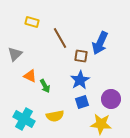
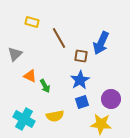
brown line: moved 1 px left
blue arrow: moved 1 px right
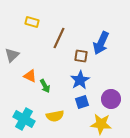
brown line: rotated 55 degrees clockwise
gray triangle: moved 3 px left, 1 px down
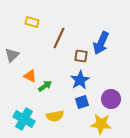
green arrow: rotated 96 degrees counterclockwise
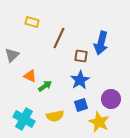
blue arrow: rotated 10 degrees counterclockwise
blue square: moved 1 px left, 3 px down
yellow star: moved 2 px left, 2 px up; rotated 20 degrees clockwise
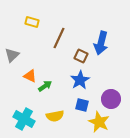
brown square: rotated 16 degrees clockwise
blue square: moved 1 px right; rotated 32 degrees clockwise
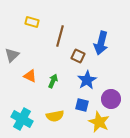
brown line: moved 1 px right, 2 px up; rotated 10 degrees counterclockwise
brown square: moved 3 px left
blue star: moved 7 px right
green arrow: moved 8 px right, 5 px up; rotated 32 degrees counterclockwise
cyan cross: moved 2 px left
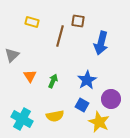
brown square: moved 35 px up; rotated 16 degrees counterclockwise
orange triangle: rotated 32 degrees clockwise
blue square: rotated 16 degrees clockwise
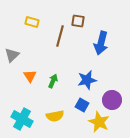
blue star: rotated 18 degrees clockwise
purple circle: moved 1 px right, 1 px down
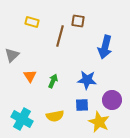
blue arrow: moved 4 px right, 4 px down
blue star: rotated 18 degrees clockwise
blue square: rotated 32 degrees counterclockwise
